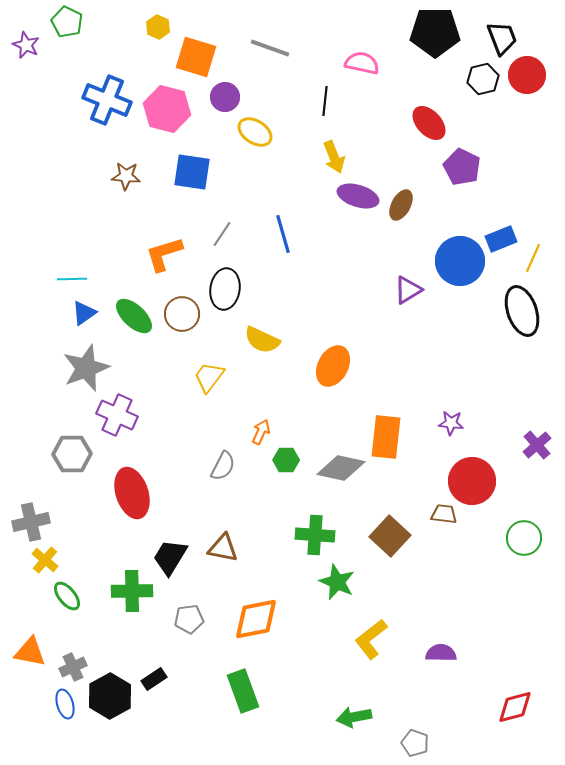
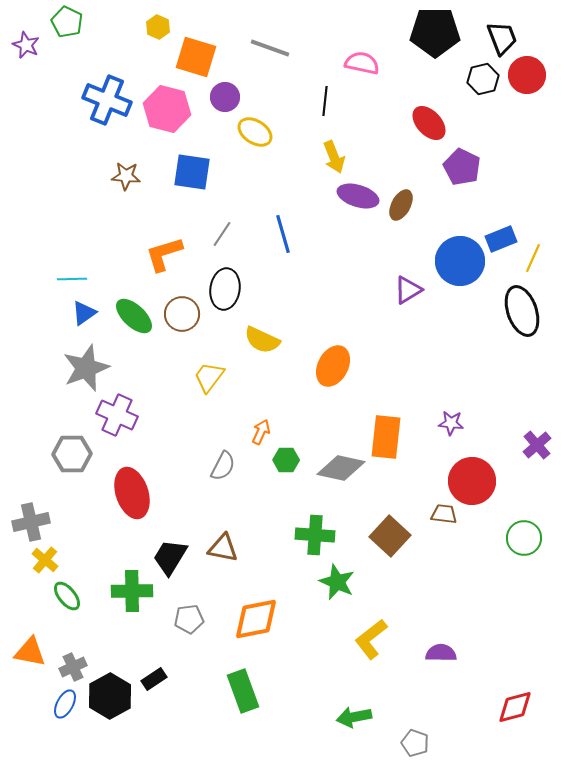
blue ellipse at (65, 704): rotated 44 degrees clockwise
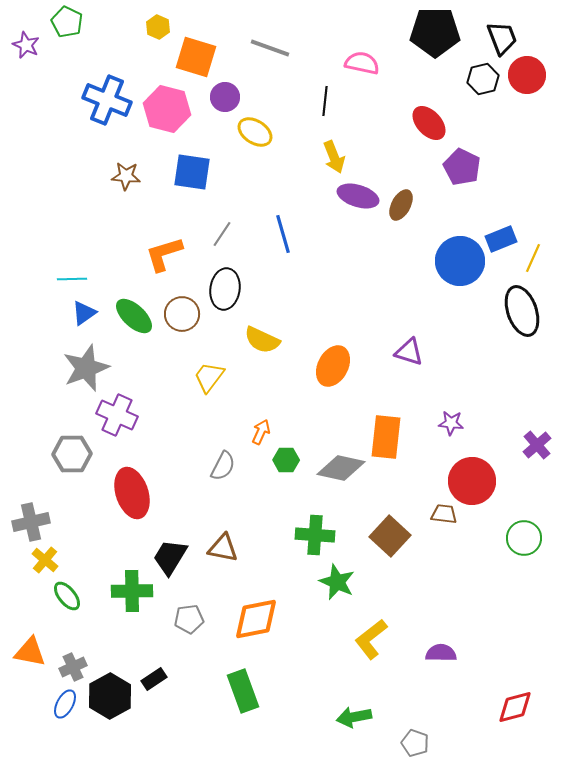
purple triangle at (408, 290): moved 1 px right, 62 px down; rotated 48 degrees clockwise
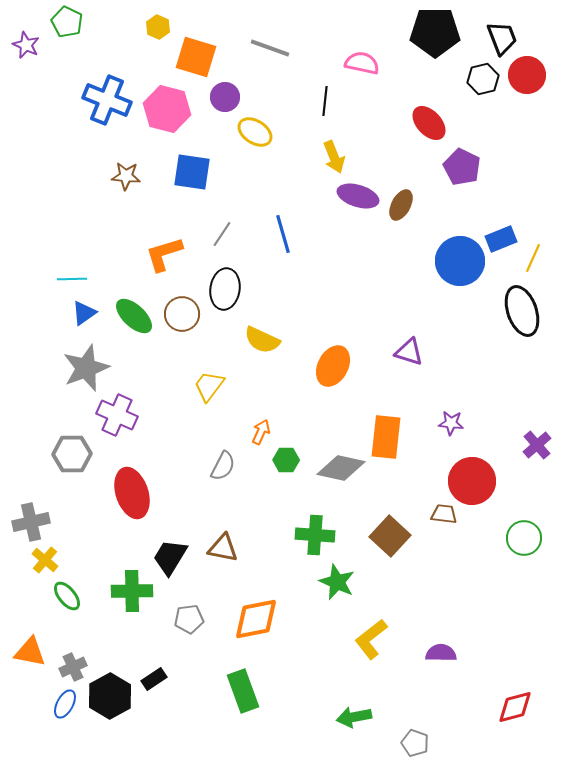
yellow trapezoid at (209, 377): moved 9 px down
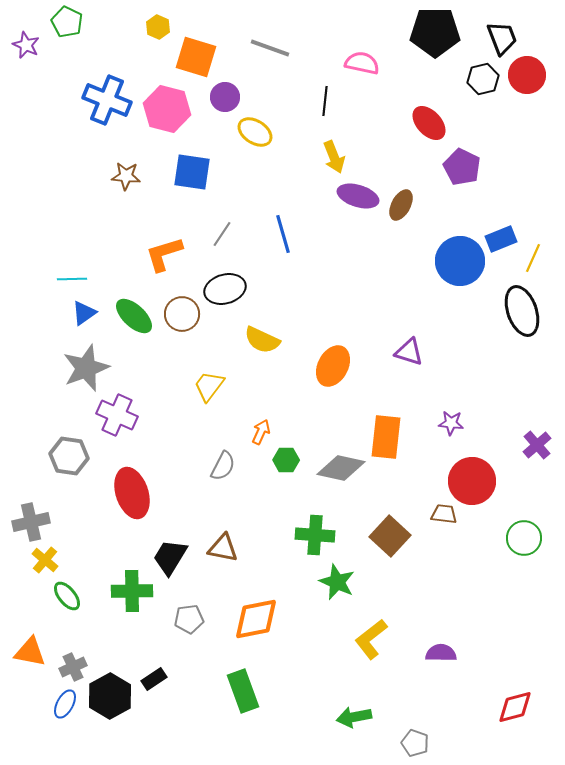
black ellipse at (225, 289): rotated 66 degrees clockwise
gray hexagon at (72, 454): moved 3 px left, 2 px down; rotated 9 degrees clockwise
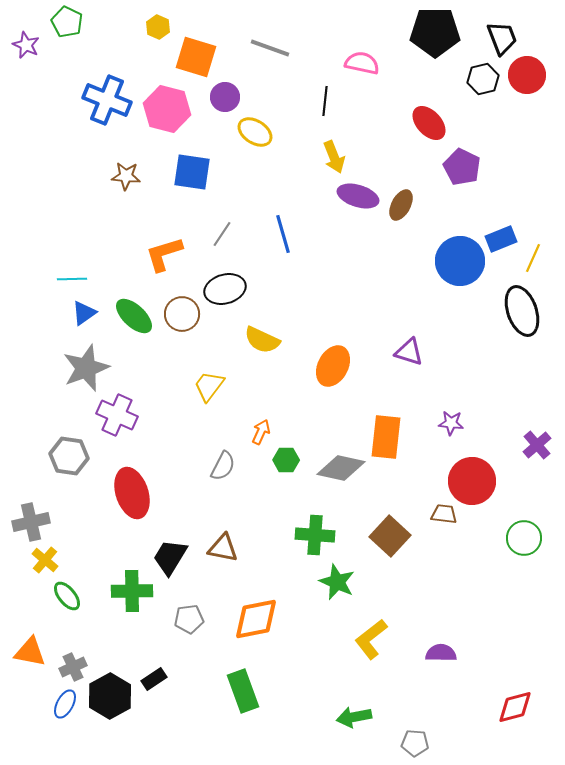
gray pentagon at (415, 743): rotated 16 degrees counterclockwise
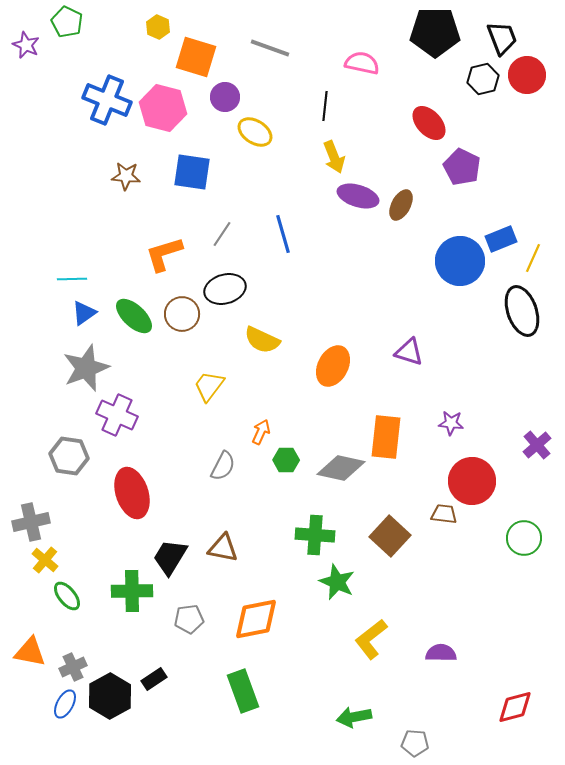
black line at (325, 101): moved 5 px down
pink hexagon at (167, 109): moved 4 px left, 1 px up
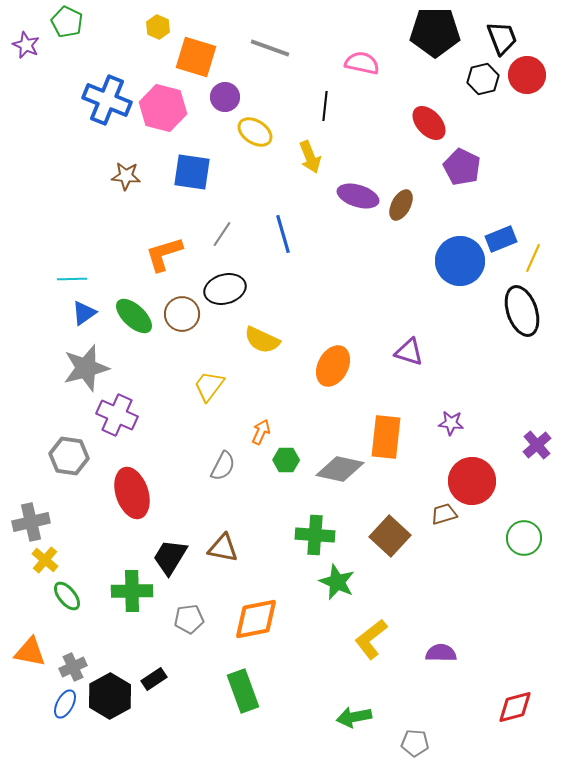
yellow arrow at (334, 157): moved 24 px left
gray star at (86, 368): rotated 6 degrees clockwise
gray diamond at (341, 468): moved 1 px left, 1 px down
brown trapezoid at (444, 514): rotated 24 degrees counterclockwise
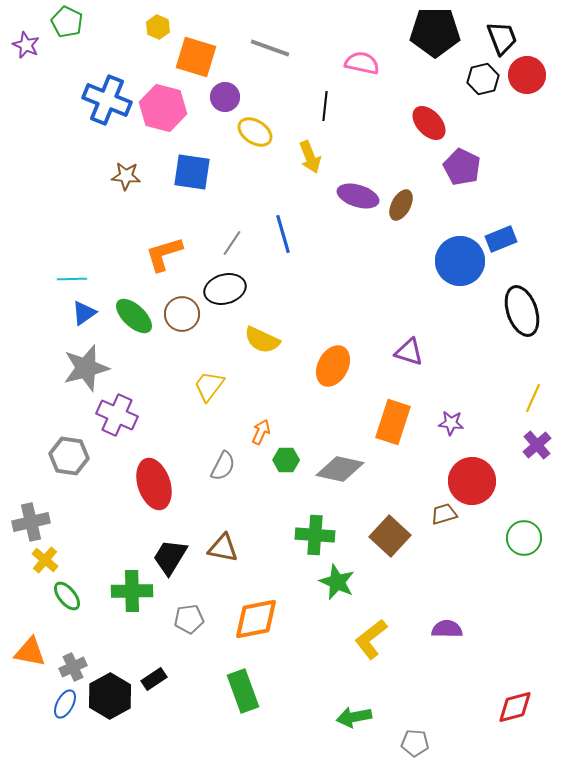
gray line at (222, 234): moved 10 px right, 9 px down
yellow line at (533, 258): moved 140 px down
orange rectangle at (386, 437): moved 7 px right, 15 px up; rotated 12 degrees clockwise
red ellipse at (132, 493): moved 22 px right, 9 px up
purple semicircle at (441, 653): moved 6 px right, 24 px up
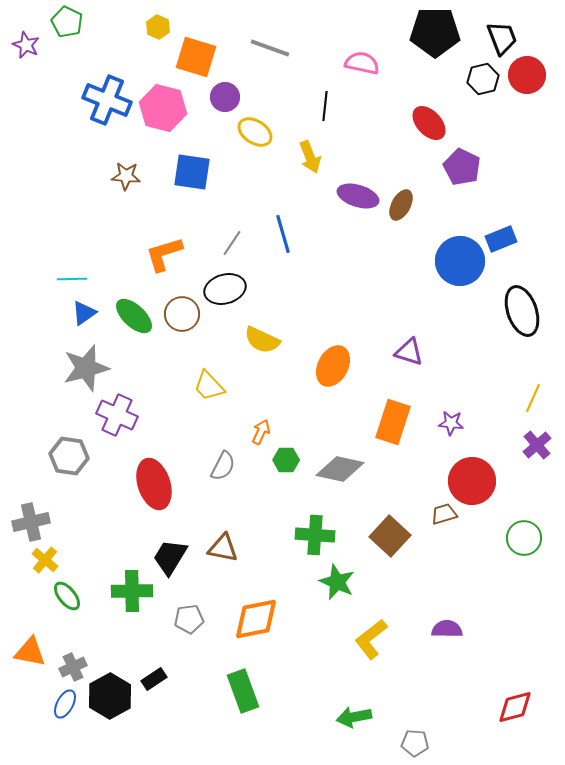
yellow trapezoid at (209, 386): rotated 80 degrees counterclockwise
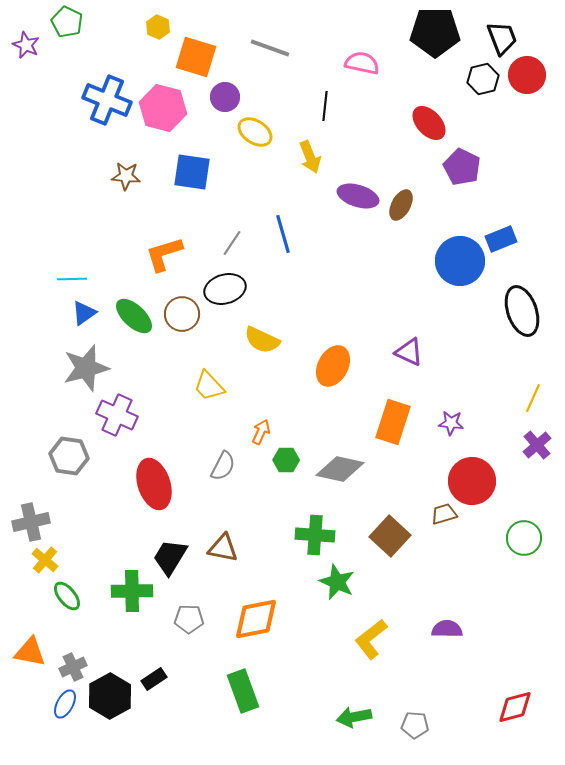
purple triangle at (409, 352): rotated 8 degrees clockwise
gray pentagon at (189, 619): rotated 8 degrees clockwise
gray pentagon at (415, 743): moved 18 px up
